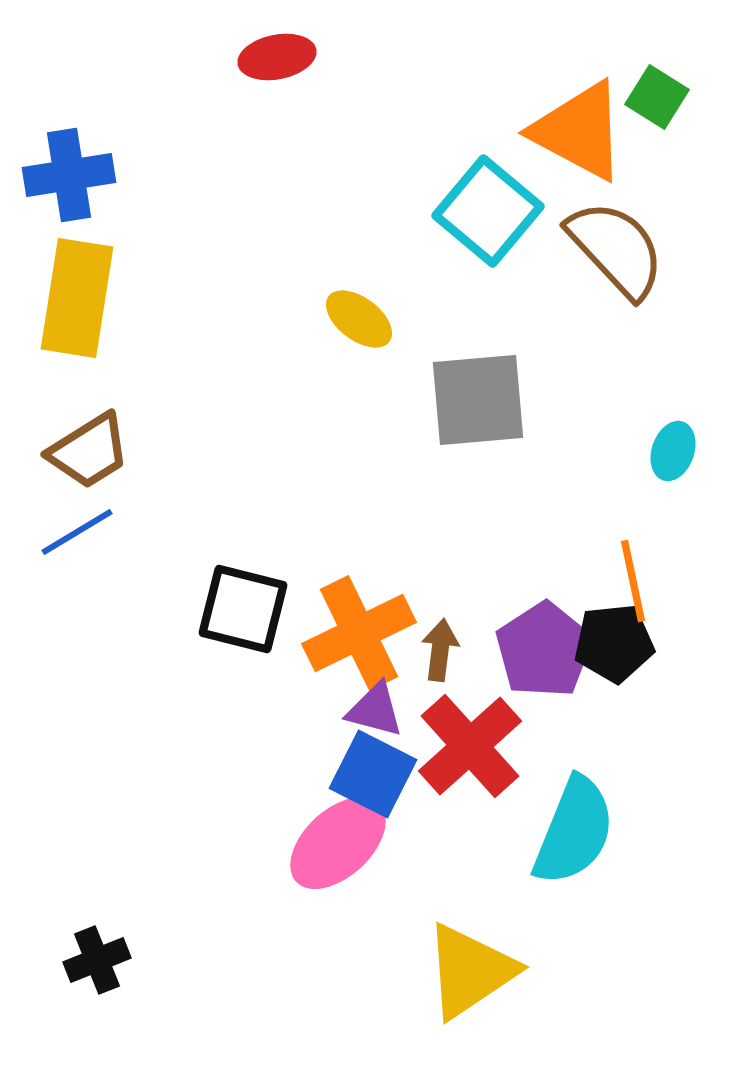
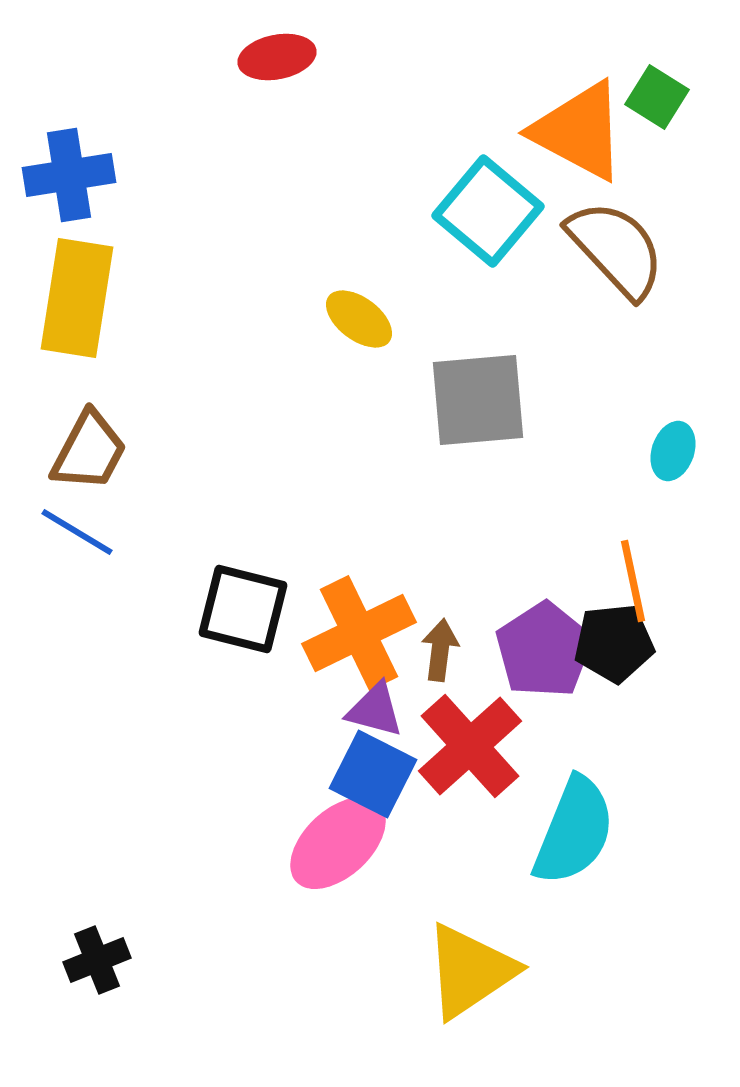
brown trapezoid: rotated 30 degrees counterclockwise
blue line: rotated 62 degrees clockwise
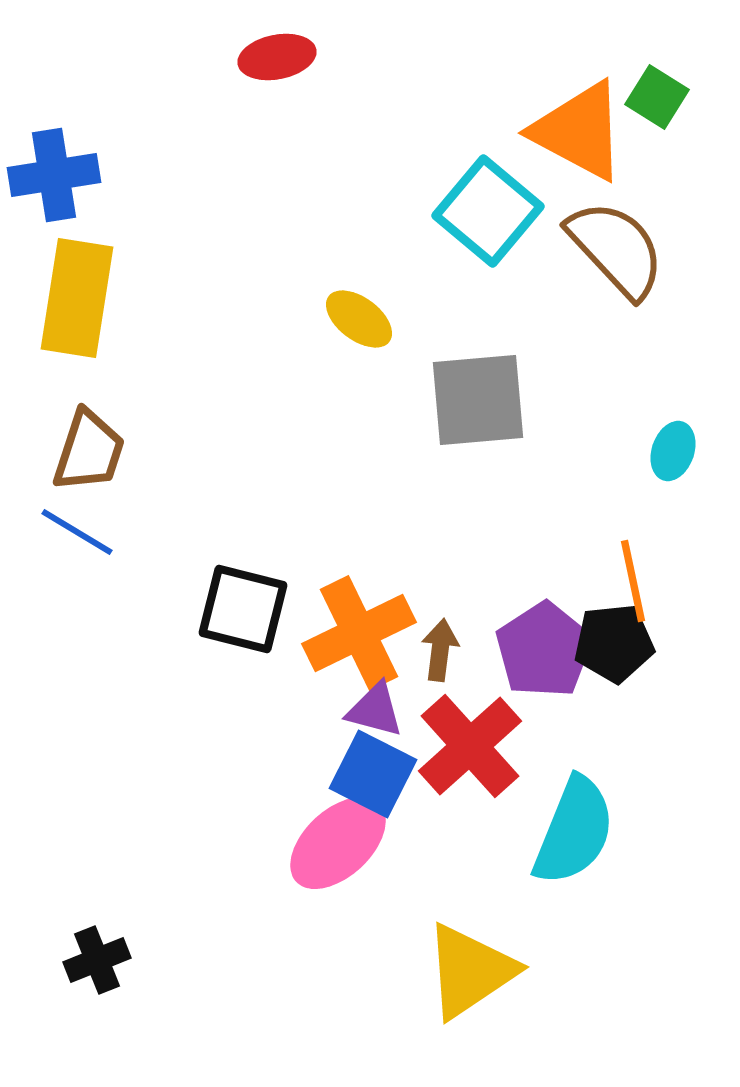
blue cross: moved 15 px left
brown trapezoid: rotated 10 degrees counterclockwise
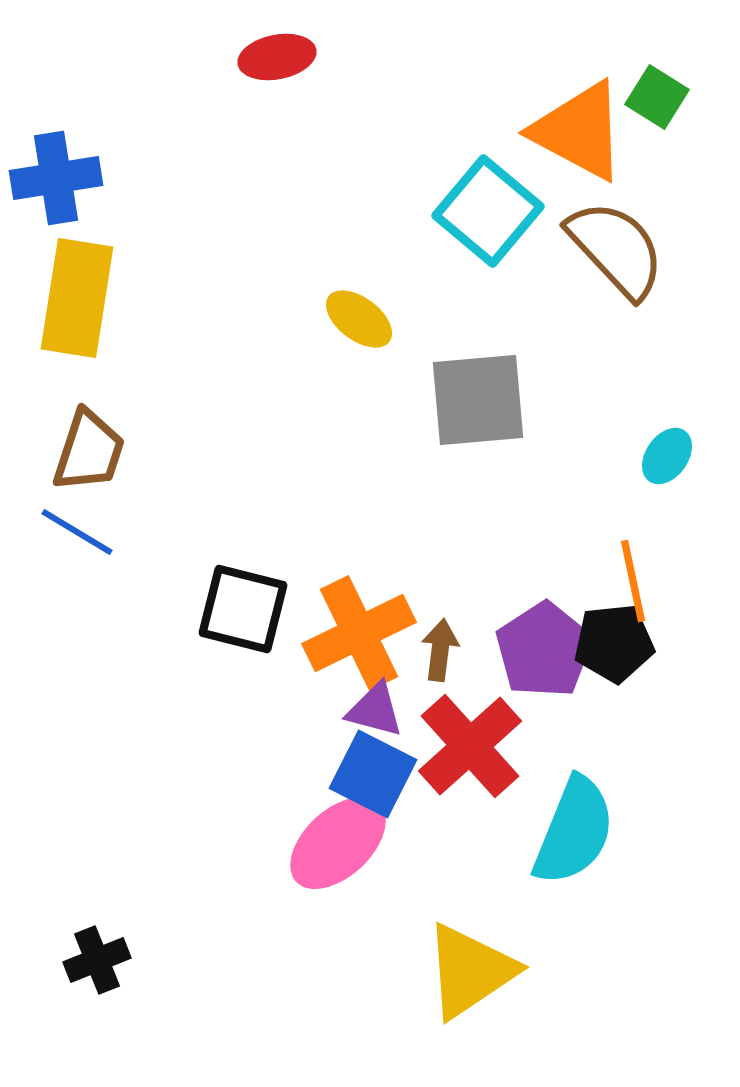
blue cross: moved 2 px right, 3 px down
cyan ellipse: moved 6 px left, 5 px down; rotated 16 degrees clockwise
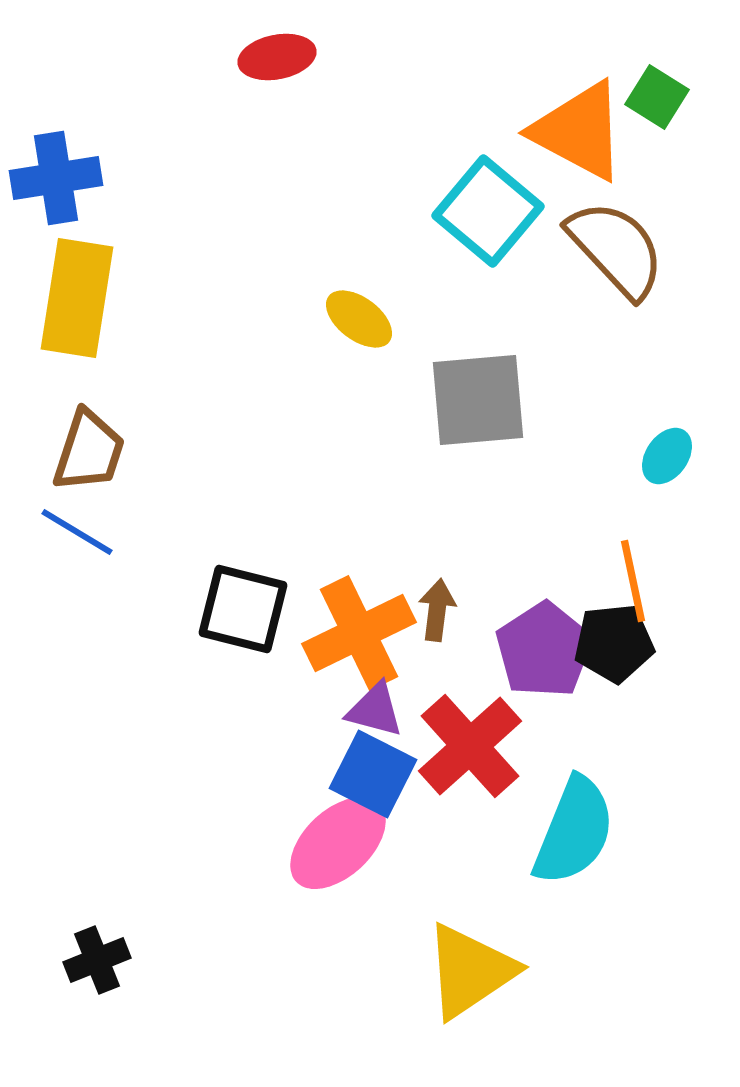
brown arrow: moved 3 px left, 40 px up
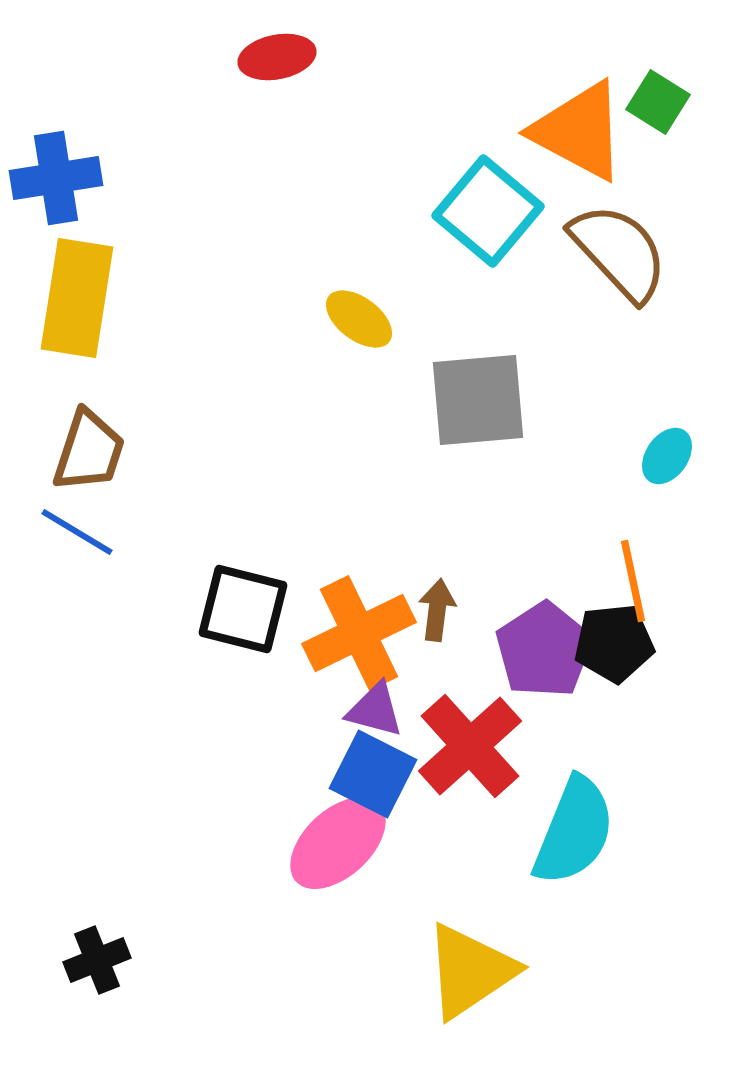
green square: moved 1 px right, 5 px down
brown semicircle: moved 3 px right, 3 px down
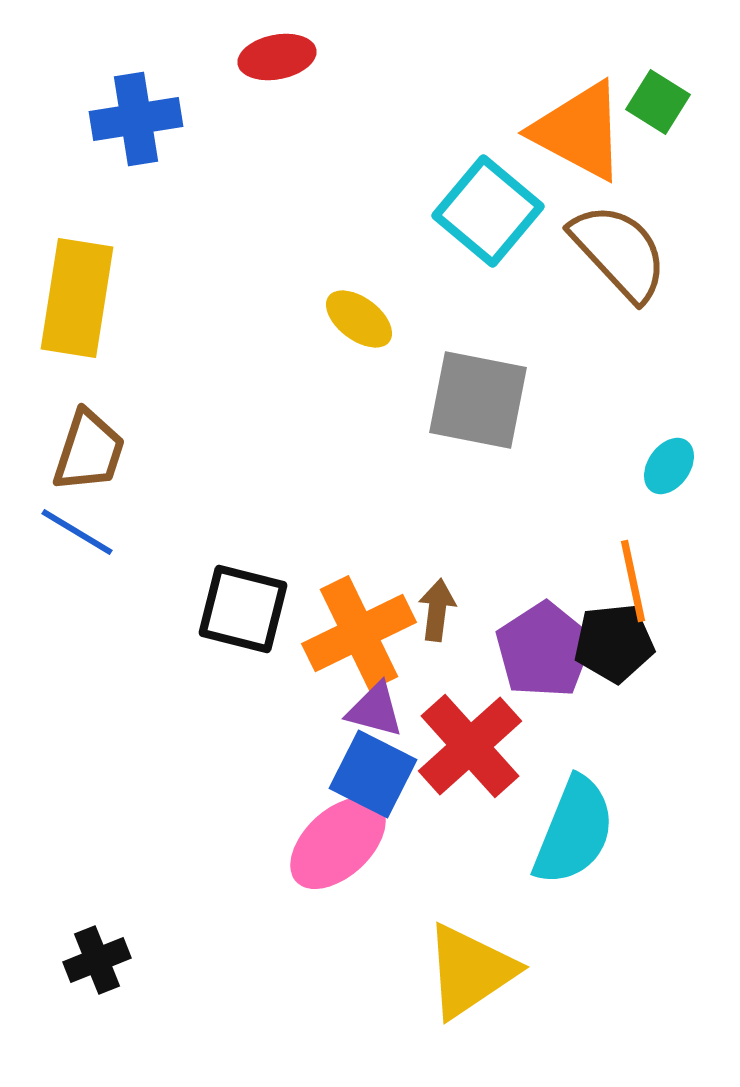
blue cross: moved 80 px right, 59 px up
gray square: rotated 16 degrees clockwise
cyan ellipse: moved 2 px right, 10 px down
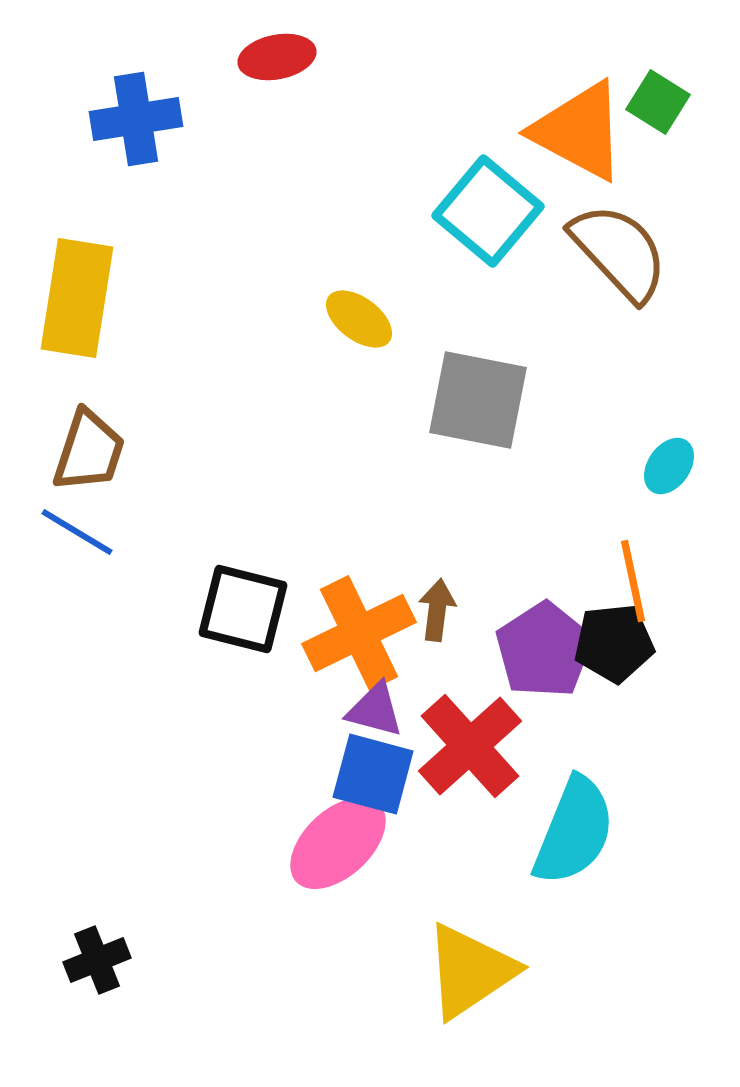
blue square: rotated 12 degrees counterclockwise
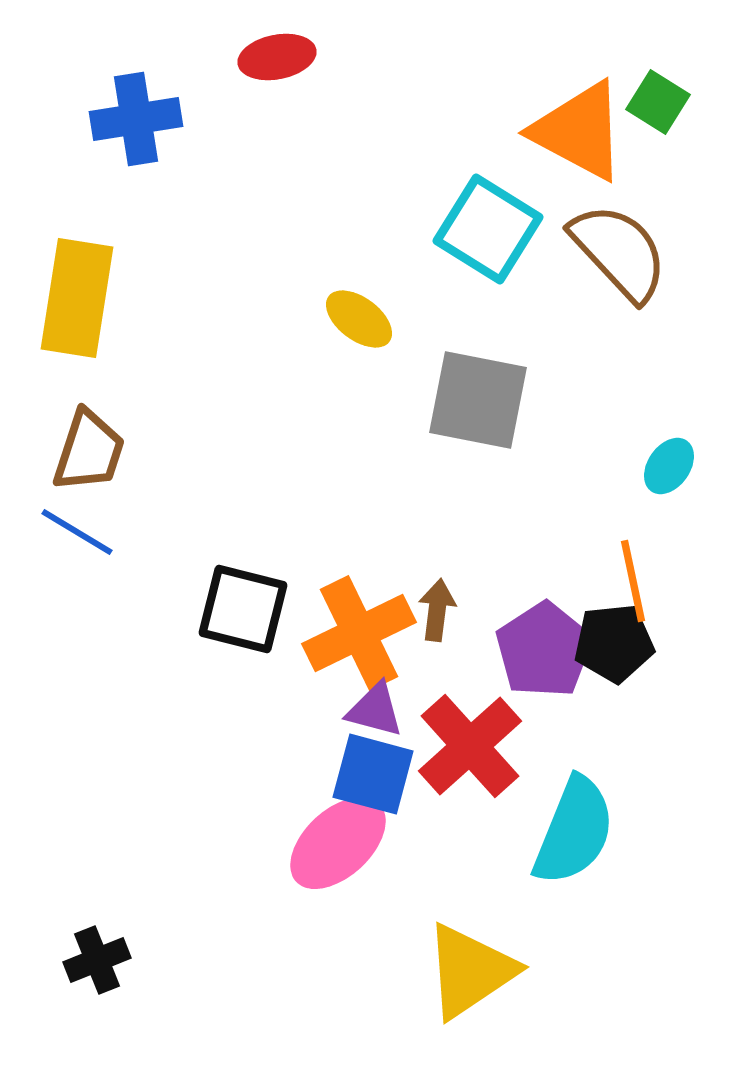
cyan square: moved 18 px down; rotated 8 degrees counterclockwise
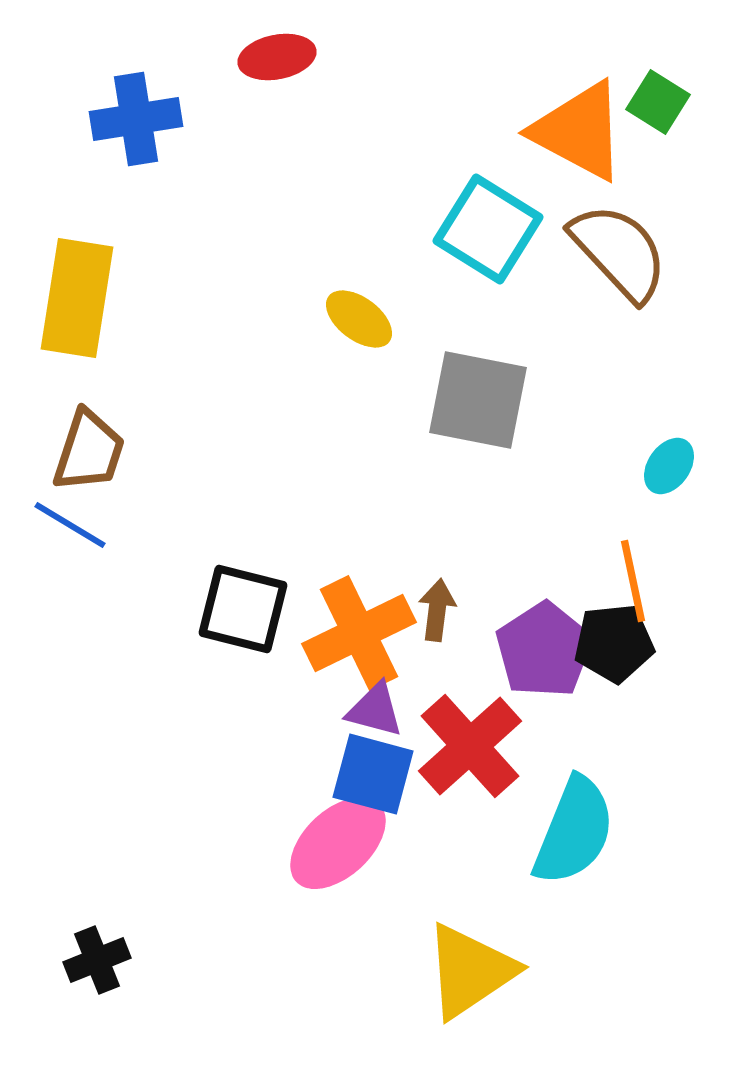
blue line: moved 7 px left, 7 px up
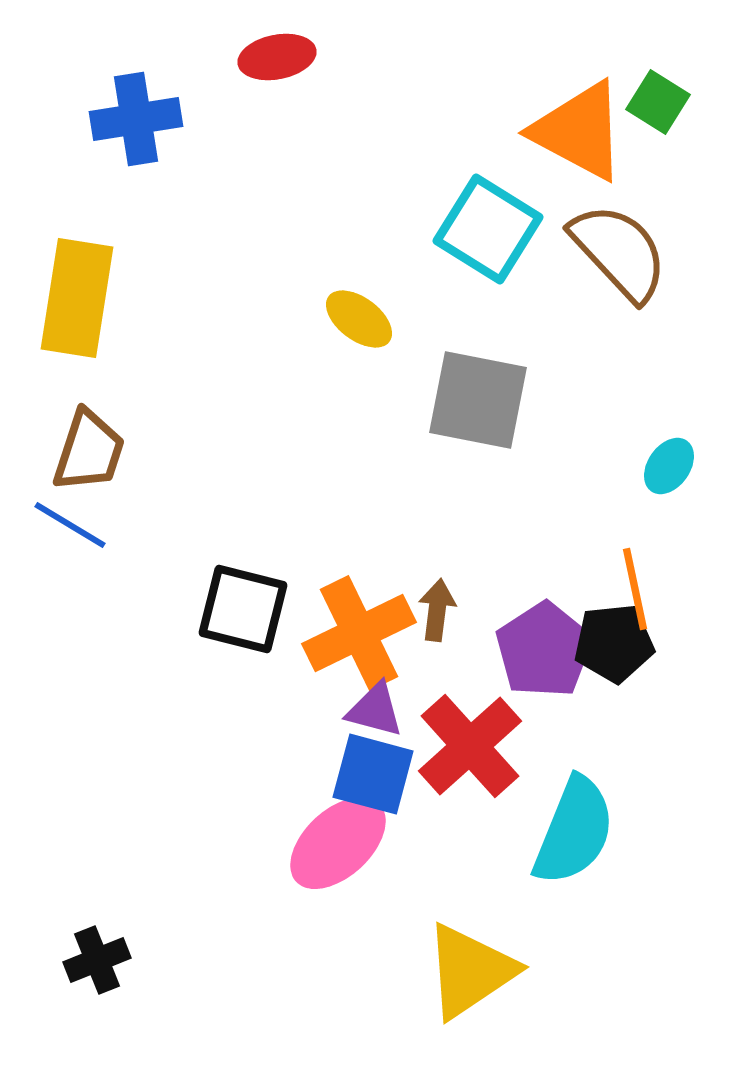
orange line: moved 2 px right, 8 px down
